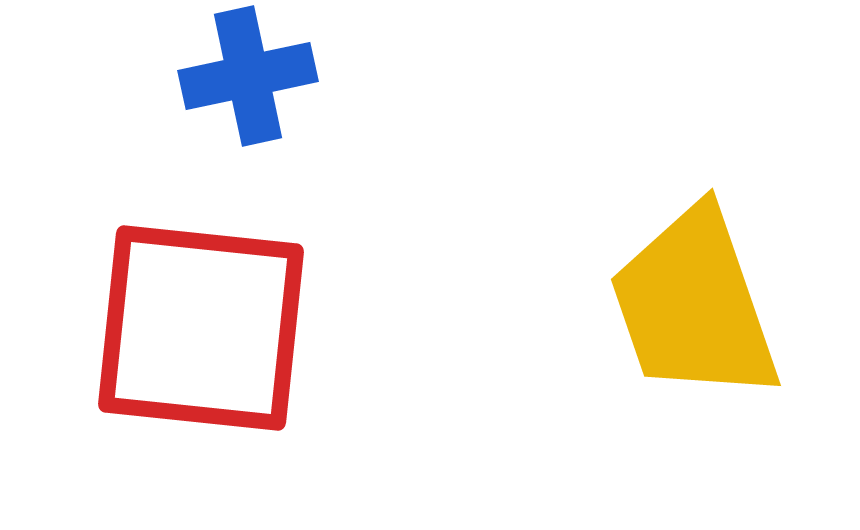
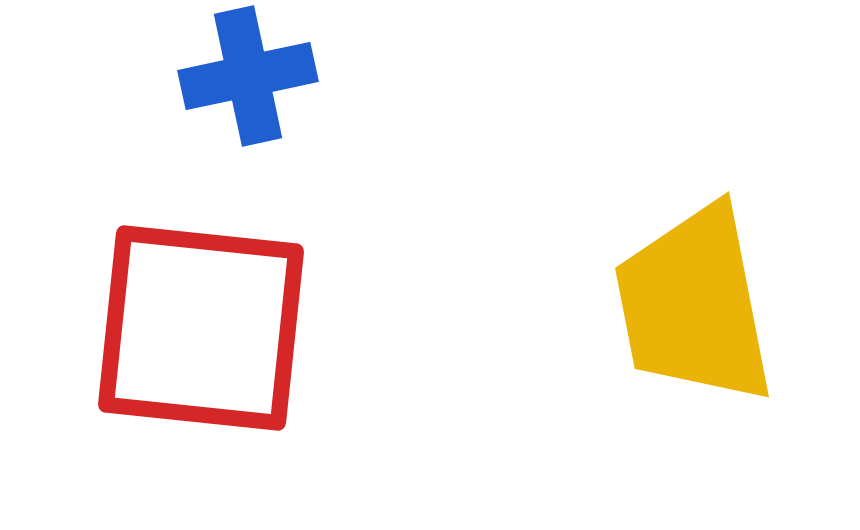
yellow trapezoid: rotated 8 degrees clockwise
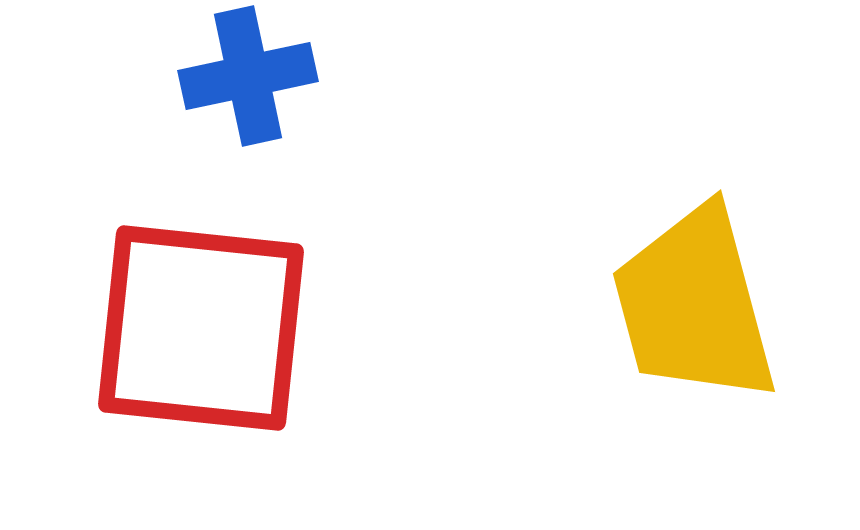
yellow trapezoid: rotated 4 degrees counterclockwise
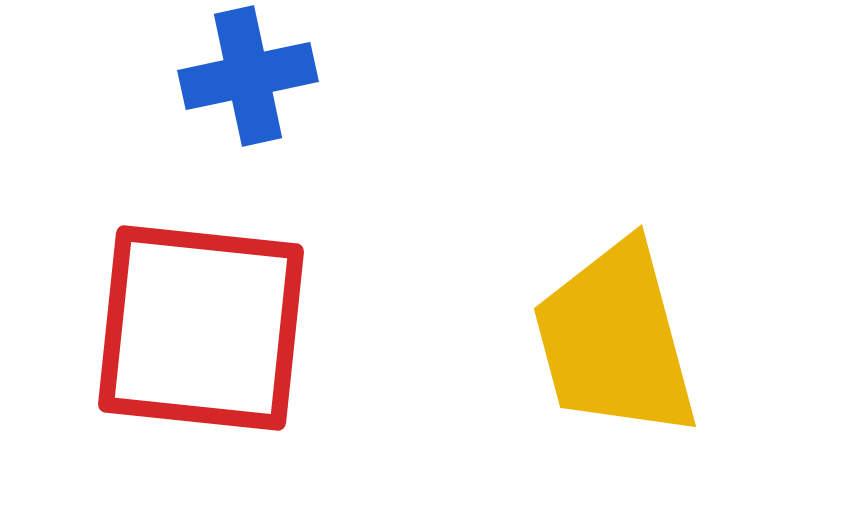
yellow trapezoid: moved 79 px left, 35 px down
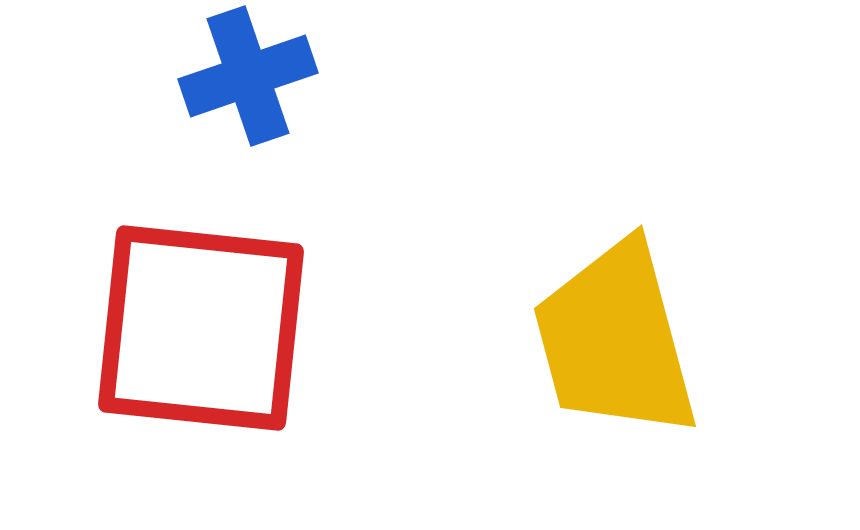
blue cross: rotated 7 degrees counterclockwise
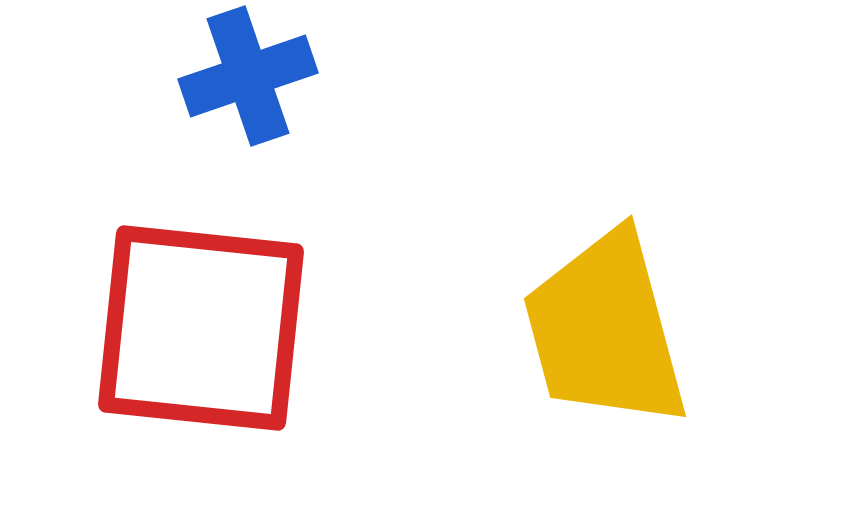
yellow trapezoid: moved 10 px left, 10 px up
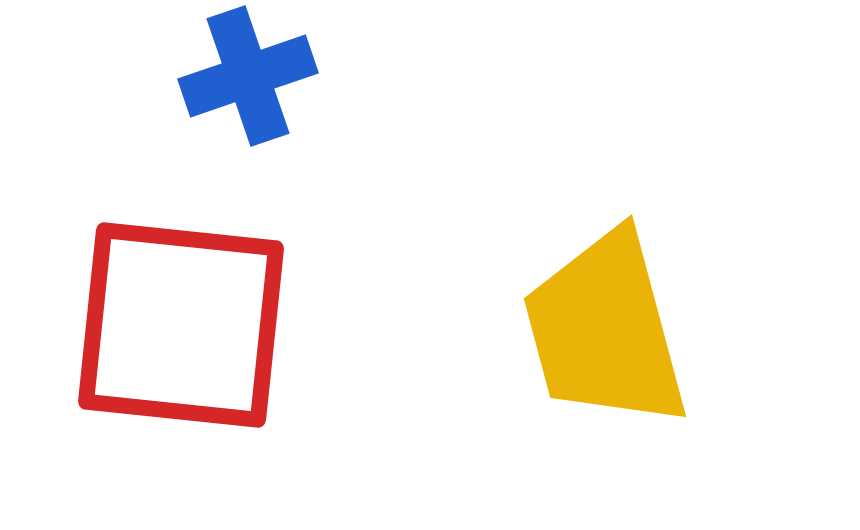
red square: moved 20 px left, 3 px up
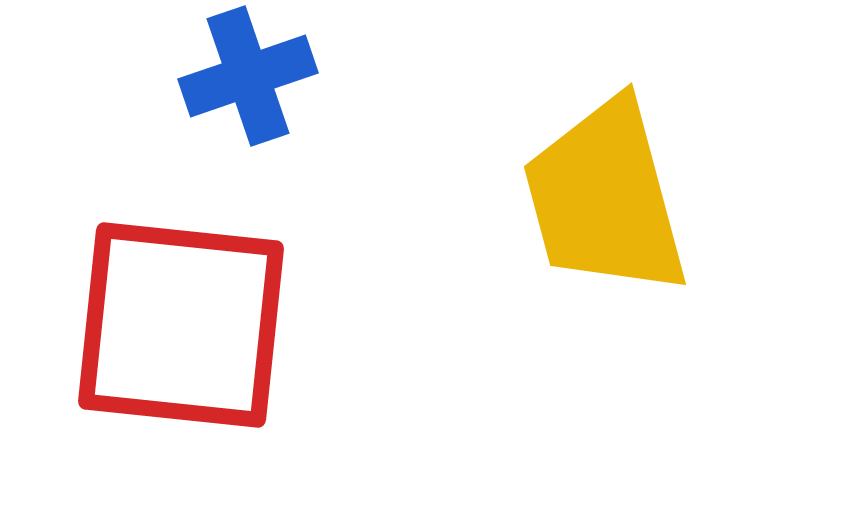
yellow trapezoid: moved 132 px up
